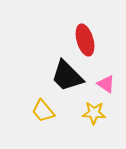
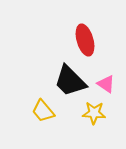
black trapezoid: moved 3 px right, 5 px down
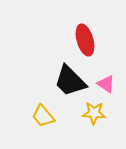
yellow trapezoid: moved 5 px down
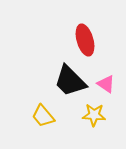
yellow star: moved 2 px down
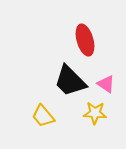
yellow star: moved 1 px right, 2 px up
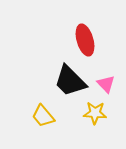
pink triangle: rotated 12 degrees clockwise
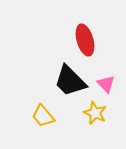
yellow star: rotated 20 degrees clockwise
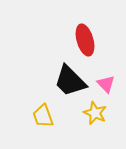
yellow trapezoid: rotated 20 degrees clockwise
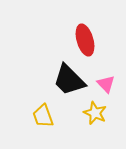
black trapezoid: moved 1 px left, 1 px up
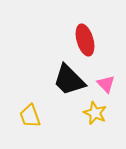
yellow trapezoid: moved 13 px left
